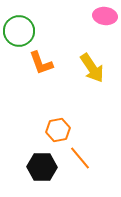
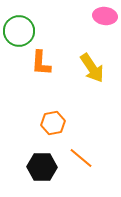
orange L-shape: rotated 24 degrees clockwise
orange hexagon: moved 5 px left, 7 px up
orange line: moved 1 px right; rotated 10 degrees counterclockwise
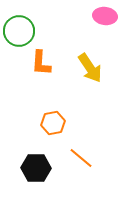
yellow arrow: moved 2 px left
black hexagon: moved 6 px left, 1 px down
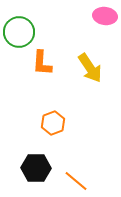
green circle: moved 1 px down
orange L-shape: moved 1 px right
orange hexagon: rotated 10 degrees counterclockwise
orange line: moved 5 px left, 23 px down
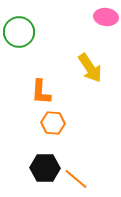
pink ellipse: moved 1 px right, 1 px down
orange L-shape: moved 1 px left, 29 px down
orange hexagon: rotated 25 degrees clockwise
black hexagon: moved 9 px right
orange line: moved 2 px up
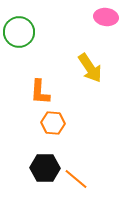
orange L-shape: moved 1 px left
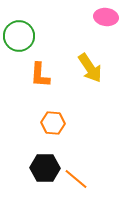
green circle: moved 4 px down
orange L-shape: moved 17 px up
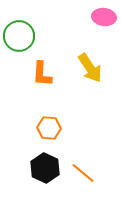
pink ellipse: moved 2 px left
orange L-shape: moved 2 px right, 1 px up
orange hexagon: moved 4 px left, 5 px down
black hexagon: rotated 24 degrees clockwise
orange line: moved 7 px right, 6 px up
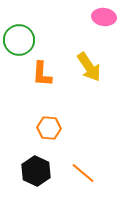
green circle: moved 4 px down
yellow arrow: moved 1 px left, 1 px up
black hexagon: moved 9 px left, 3 px down
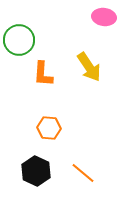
orange L-shape: moved 1 px right
